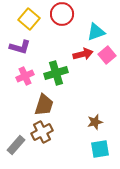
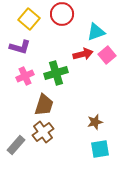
brown cross: moved 1 px right; rotated 10 degrees counterclockwise
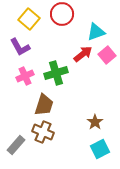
purple L-shape: rotated 45 degrees clockwise
red arrow: rotated 24 degrees counterclockwise
brown star: rotated 21 degrees counterclockwise
brown cross: rotated 30 degrees counterclockwise
cyan square: rotated 18 degrees counterclockwise
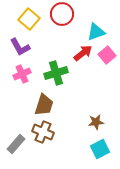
red arrow: moved 1 px up
pink cross: moved 3 px left, 2 px up
brown star: moved 1 px right; rotated 28 degrees clockwise
gray rectangle: moved 1 px up
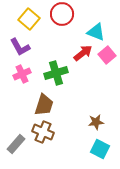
cyan triangle: rotated 42 degrees clockwise
cyan square: rotated 36 degrees counterclockwise
